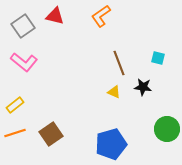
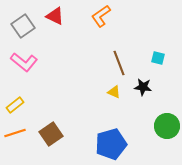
red triangle: rotated 12 degrees clockwise
green circle: moved 3 px up
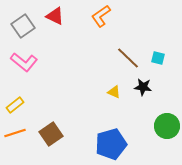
brown line: moved 9 px right, 5 px up; rotated 25 degrees counterclockwise
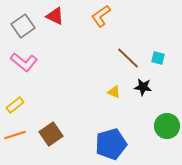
orange line: moved 2 px down
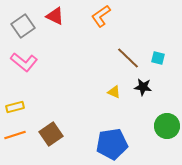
yellow rectangle: moved 2 px down; rotated 24 degrees clockwise
blue pentagon: moved 1 px right; rotated 8 degrees clockwise
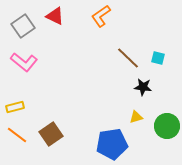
yellow triangle: moved 22 px right, 25 px down; rotated 40 degrees counterclockwise
orange line: moved 2 px right; rotated 55 degrees clockwise
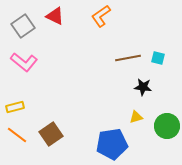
brown line: rotated 55 degrees counterclockwise
